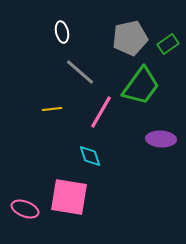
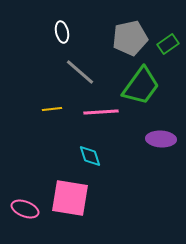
pink line: rotated 56 degrees clockwise
pink square: moved 1 px right, 1 px down
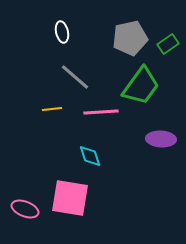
gray line: moved 5 px left, 5 px down
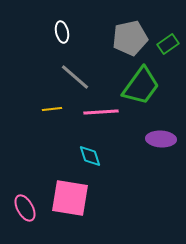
pink ellipse: moved 1 px up; rotated 40 degrees clockwise
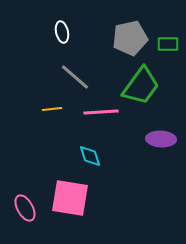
green rectangle: rotated 35 degrees clockwise
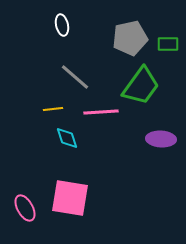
white ellipse: moved 7 px up
yellow line: moved 1 px right
cyan diamond: moved 23 px left, 18 px up
